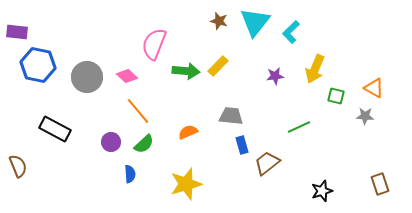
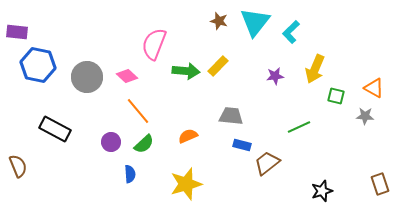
orange semicircle: moved 4 px down
blue rectangle: rotated 60 degrees counterclockwise
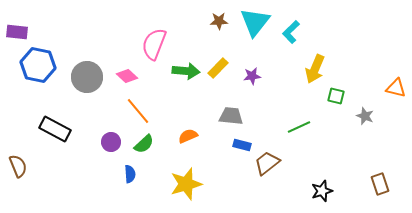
brown star: rotated 18 degrees counterclockwise
yellow rectangle: moved 2 px down
purple star: moved 23 px left
orange triangle: moved 22 px right; rotated 15 degrees counterclockwise
gray star: rotated 18 degrees clockwise
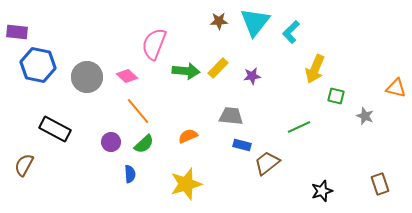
brown semicircle: moved 6 px right, 1 px up; rotated 130 degrees counterclockwise
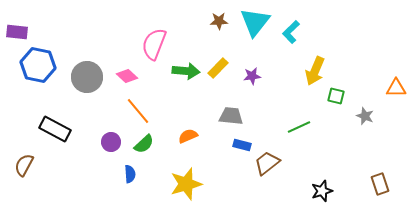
yellow arrow: moved 2 px down
orange triangle: rotated 15 degrees counterclockwise
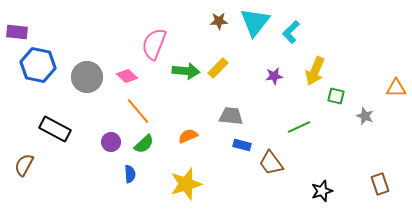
purple star: moved 22 px right
brown trapezoid: moved 4 px right; rotated 88 degrees counterclockwise
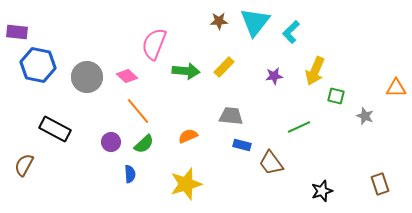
yellow rectangle: moved 6 px right, 1 px up
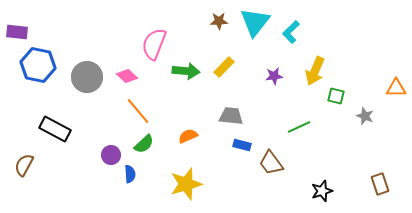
purple circle: moved 13 px down
